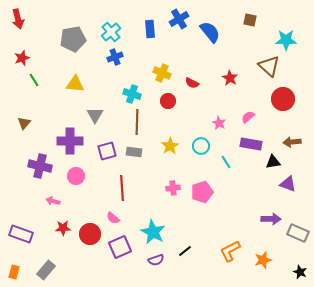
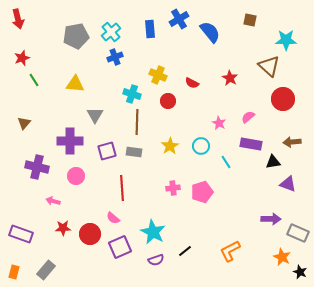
gray pentagon at (73, 39): moved 3 px right, 3 px up
yellow cross at (162, 73): moved 4 px left, 2 px down
purple cross at (40, 166): moved 3 px left, 1 px down
orange star at (263, 260): moved 19 px right, 3 px up; rotated 30 degrees counterclockwise
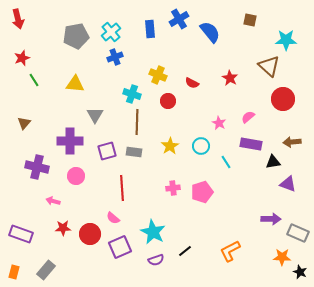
orange star at (282, 257): rotated 24 degrees counterclockwise
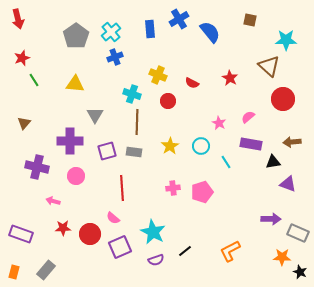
gray pentagon at (76, 36): rotated 25 degrees counterclockwise
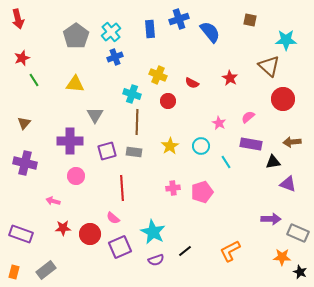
blue cross at (179, 19): rotated 12 degrees clockwise
purple cross at (37, 167): moved 12 px left, 4 px up
gray rectangle at (46, 270): rotated 12 degrees clockwise
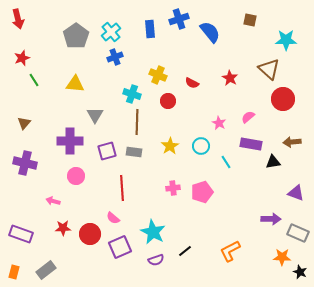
brown triangle at (269, 66): moved 3 px down
purple triangle at (288, 184): moved 8 px right, 9 px down
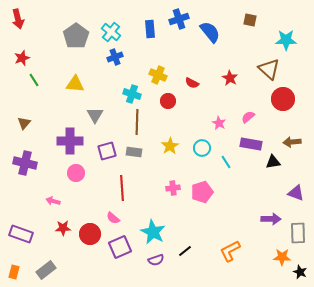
cyan cross at (111, 32): rotated 12 degrees counterclockwise
cyan circle at (201, 146): moved 1 px right, 2 px down
pink circle at (76, 176): moved 3 px up
gray rectangle at (298, 233): rotated 65 degrees clockwise
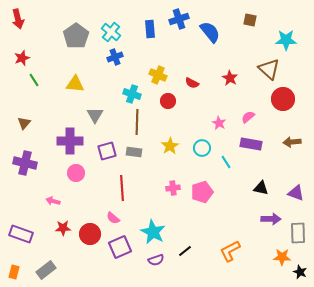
black triangle at (273, 162): moved 12 px left, 26 px down; rotated 21 degrees clockwise
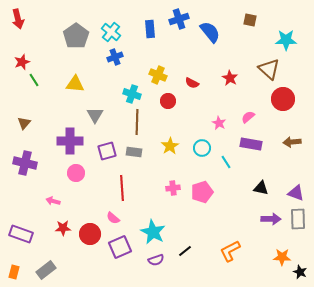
red star at (22, 58): moved 4 px down
gray rectangle at (298, 233): moved 14 px up
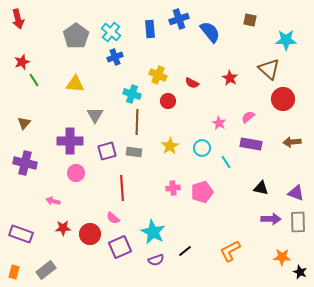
gray rectangle at (298, 219): moved 3 px down
